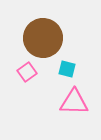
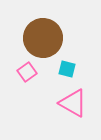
pink triangle: moved 1 px left, 1 px down; rotated 28 degrees clockwise
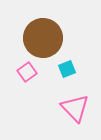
cyan square: rotated 36 degrees counterclockwise
pink triangle: moved 2 px right, 5 px down; rotated 16 degrees clockwise
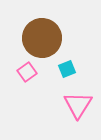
brown circle: moved 1 px left
pink triangle: moved 3 px right, 3 px up; rotated 16 degrees clockwise
